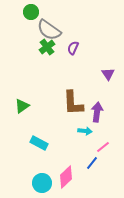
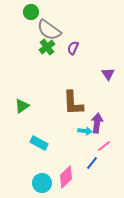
purple arrow: moved 11 px down
pink line: moved 1 px right, 1 px up
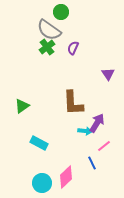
green circle: moved 30 px right
purple arrow: rotated 24 degrees clockwise
blue line: rotated 64 degrees counterclockwise
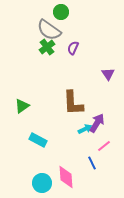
cyan arrow: moved 2 px up; rotated 32 degrees counterclockwise
cyan rectangle: moved 1 px left, 3 px up
pink diamond: rotated 50 degrees counterclockwise
